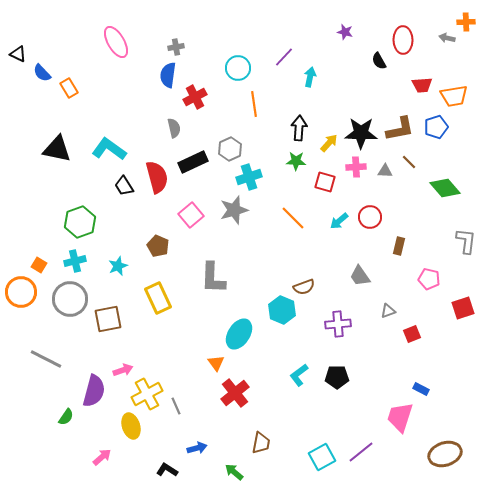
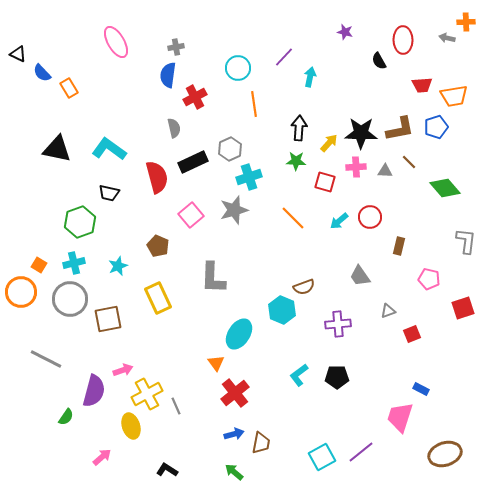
black trapezoid at (124, 186): moved 15 px left, 7 px down; rotated 45 degrees counterclockwise
cyan cross at (75, 261): moved 1 px left, 2 px down
blue arrow at (197, 448): moved 37 px right, 14 px up
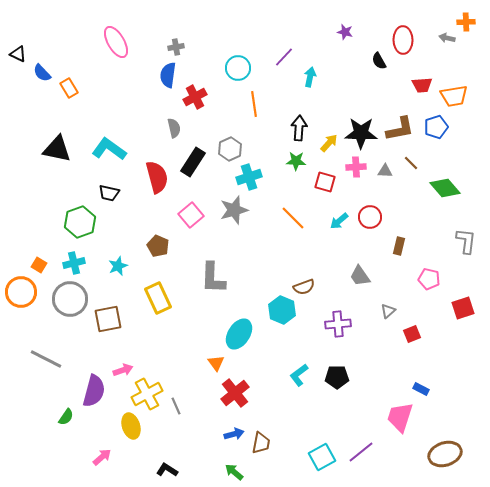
black rectangle at (193, 162): rotated 32 degrees counterclockwise
brown line at (409, 162): moved 2 px right, 1 px down
gray triangle at (388, 311): rotated 21 degrees counterclockwise
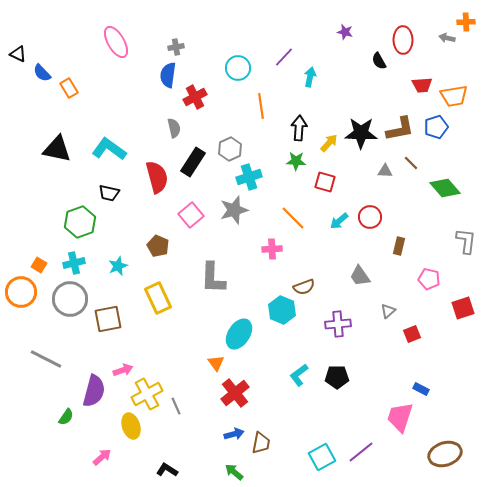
orange line at (254, 104): moved 7 px right, 2 px down
pink cross at (356, 167): moved 84 px left, 82 px down
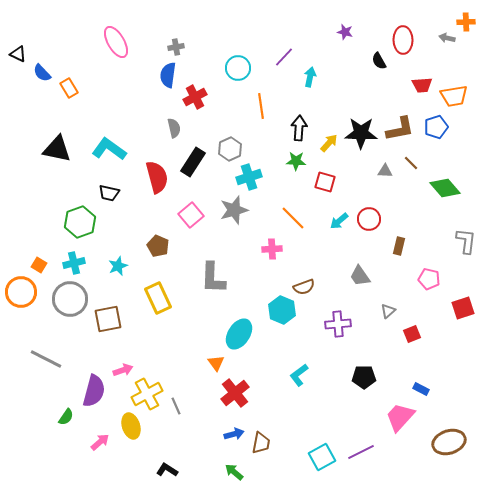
red circle at (370, 217): moved 1 px left, 2 px down
black pentagon at (337, 377): moved 27 px right
pink trapezoid at (400, 417): rotated 24 degrees clockwise
purple line at (361, 452): rotated 12 degrees clockwise
brown ellipse at (445, 454): moved 4 px right, 12 px up
pink arrow at (102, 457): moved 2 px left, 15 px up
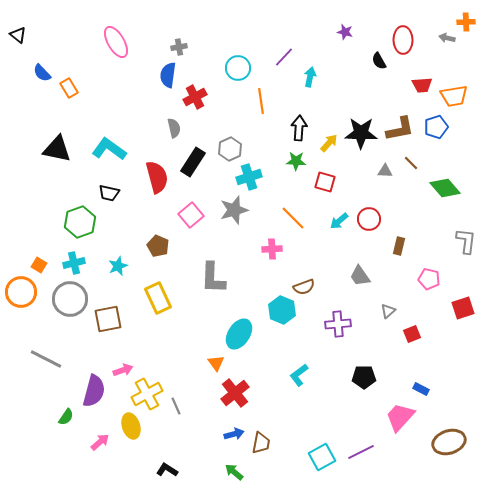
gray cross at (176, 47): moved 3 px right
black triangle at (18, 54): moved 19 px up; rotated 12 degrees clockwise
orange line at (261, 106): moved 5 px up
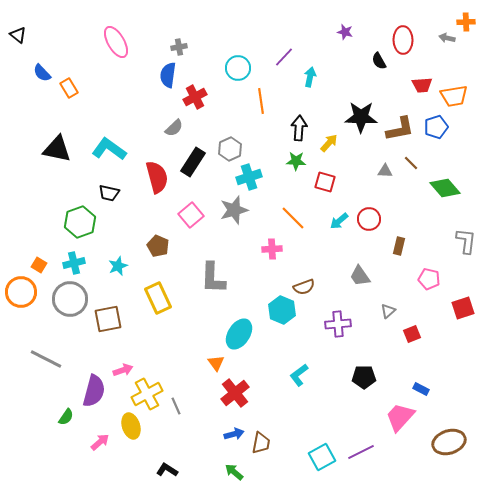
gray semicircle at (174, 128): rotated 60 degrees clockwise
black star at (361, 133): moved 16 px up
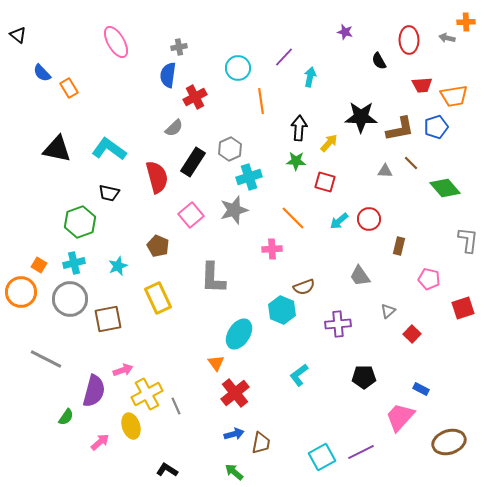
red ellipse at (403, 40): moved 6 px right
gray L-shape at (466, 241): moved 2 px right, 1 px up
red square at (412, 334): rotated 24 degrees counterclockwise
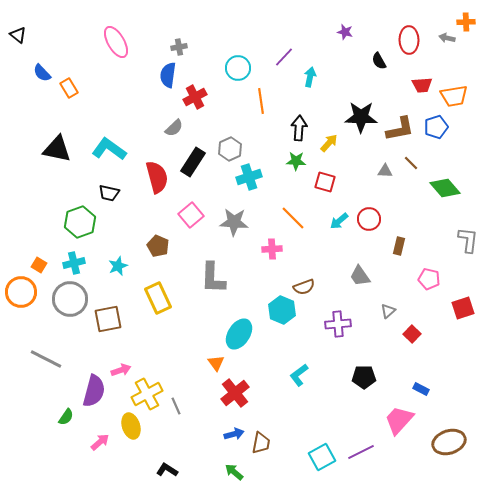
gray star at (234, 210): moved 12 px down; rotated 20 degrees clockwise
pink arrow at (123, 370): moved 2 px left
pink trapezoid at (400, 417): moved 1 px left, 3 px down
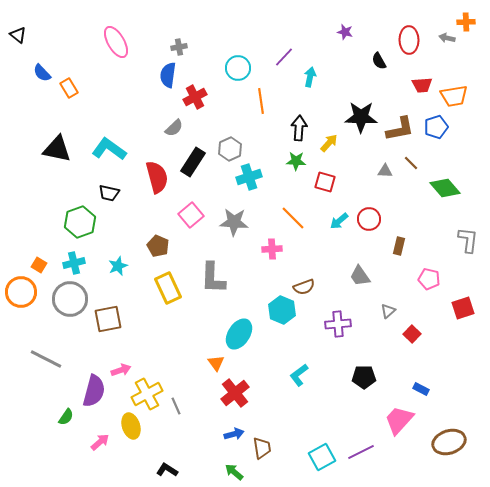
yellow rectangle at (158, 298): moved 10 px right, 10 px up
brown trapezoid at (261, 443): moved 1 px right, 5 px down; rotated 20 degrees counterclockwise
